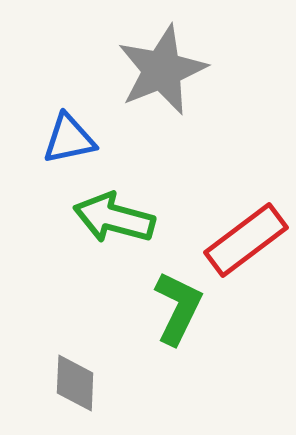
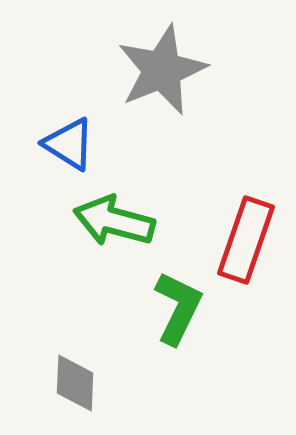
blue triangle: moved 5 px down; rotated 44 degrees clockwise
green arrow: moved 3 px down
red rectangle: rotated 34 degrees counterclockwise
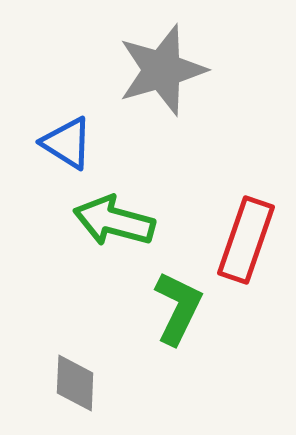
gray star: rotated 6 degrees clockwise
blue triangle: moved 2 px left, 1 px up
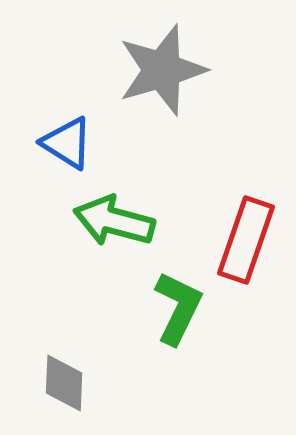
gray diamond: moved 11 px left
